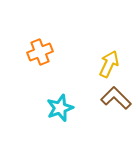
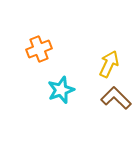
orange cross: moved 1 px left, 3 px up
cyan star: moved 1 px right, 18 px up
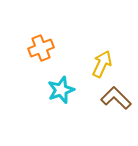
orange cross: moved 2 px right, 1 px up
yellow arrow: moved 7 px left
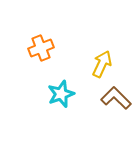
cyan star: moved 4 px down
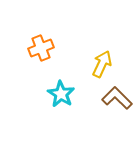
cyan star: rotated 20 degrees counterclockwise
brown L-shape: moved 1 px right
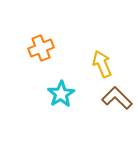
yellow arrow: rotated 48 degrees counterclockwise
cyan star: rotated 8 degrees clockwise
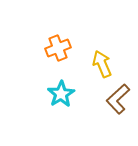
orange cross: moved 17 px right
brown L-shape: moved 1 px right, 1 px down; rotated 88 degrees counterclockwise
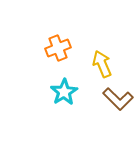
cyan star: moved 3 px right, 2 px up
brown L-shape: rotated 92 degrees counterclockwise
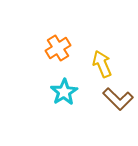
orange cross: rotated 10 degrees counterclockwise
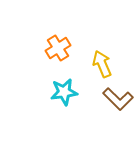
cyan star: rotated 24 degrees clockwise
